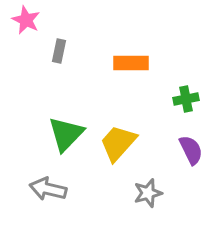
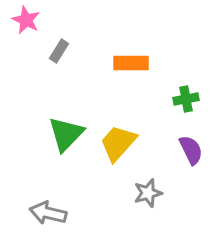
gray rectangle: rotated 20 degrees clockwise
gray arrow: moved 24 px down
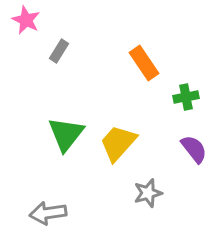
orange rectangle: moved 13 px right; rotated 56 degrees clockwise
green cross: moved 2 px up
green triangle: rotated 6 degrees counterclockwise
purple semicircle: moved 3 px right, 1 px up; rotated 12 degrees counterclockwise
gray arrow: rotated 21 degrees counterclockwise
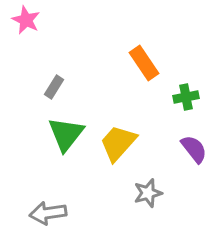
gray rectangle: moved 5 px left, 36 px down
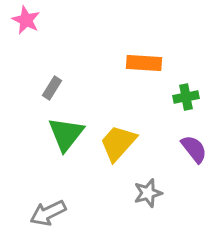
orange rectangle: rotated 52 degrees counterclockwise
gray rectangle: moved 2 px left, 1 px down
gray arrow: rotated 18 degrees counterclockwise
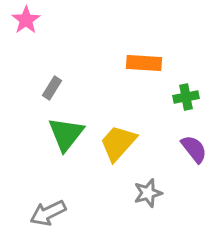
pink star: rotated 12 degrees clockwise
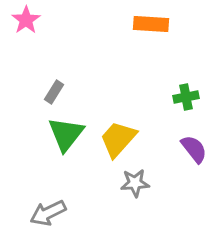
orange rectangle: moved 7 px right, 39 px up
gray rectangle: moved 2 px right, 4 px down
yellow trapezoid: moved 4 px up
gray star: moved 13 px left, 10 px up; rotated 12 degrees clockwise
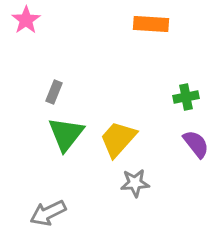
gray rectangle: rotated 10 degrees counterclockwise
purple semicircle: moved 2 px right, 5 px up
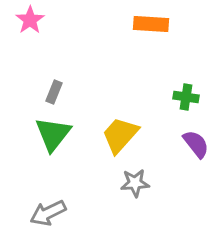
pink star: moved 4 px right
green cross: rotated 20 degrees clockwise
green triangle: moved 13 px left
yellow trapezoid: moved 2 px right, 4 px up
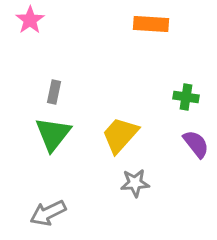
gray rectangle: rotated 10 degrees counterclockwise
